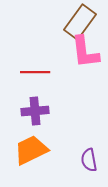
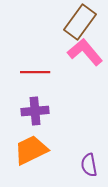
pink L-shape: rotated 147 degrees clockwise
purple semicircle: moved 5 px down
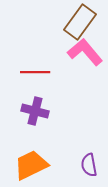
purple cross: rotated 20 degrees clockwise
orange trapezoid: moved 15 px down
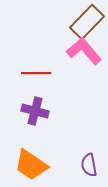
brown rectangle: moved 7 px right; rotated 8 degrees clockwise
pink L-shape: moved 1 px left, 1 px up
red line: moved 1 px right, 1 px down
orange trapezoid: rotated 120 degrees counterclockwise
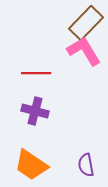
brown rectangle: moved 1 px left, 1 px down
pink L-shape: rotated 9 degrees clockwise
purple semicircle: moved 3 px left
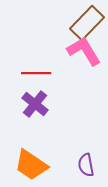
brown rectangle: moved 1 px right
purple cross: moved 7 px up; rotated 24 degrees clockwise
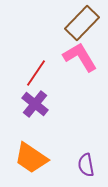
brown rectangle: moved 5 px left
pink L-shape: moved 4 px left, 6 px down
red line: rotated 56 degrees counterclockwise
orange trapezoid: moved 7 px up
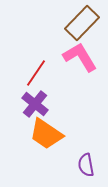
orange trapezoid: moved 15 px right, 24 px up
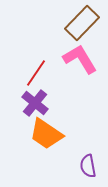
pink L-shape: moved 2 px down
purple cross: moved 1 px up
purple semicircle: moved 2 px right, 1 px down
